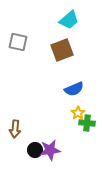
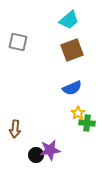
brown square: moved 10 px right
blue semicircle: moved 2 px left, 1 px up
black circle: moved 1 px right, 5 px down
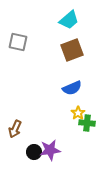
brown arrow: rotated 18 degrees clockwise
black circle: moved 2 px left, 3 px up
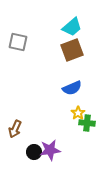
cyan trapezoid: moved 3 px right, 7 px down
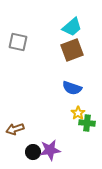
blue semicircle: rotated 42 degrees clockwise
brown arrow: rotated 48 degrees clockwise
black circle: moved 1 px left
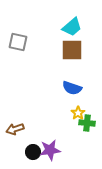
brown square: rotated 20 degrees clockwise
